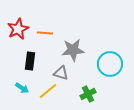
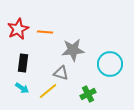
orange line: moved 1 px up
black rectangle: moved 7 px left, 2 px down
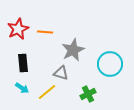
gray star: rotated 20 degrees counterclockwise
black rectangle: rotated 12 degrees counterclockwise
yellow line: moved 1 px left, 1 px down
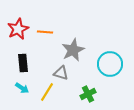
yellow line: rotated 18 degrees counterclockwise
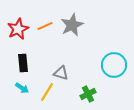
orange line: moved 6 px up; rotated 28 degrees counterclockwise
gray star: moved 1 px left, 25 px up
cyan circle: moved 4 px right, 1 px down
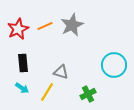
gray triangle: moved 1 px up
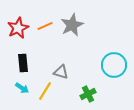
red star: moved 1 px up
yellow line: moved 2 px left, 1 px up
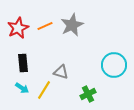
yellow line: moved 1 px left, 1 px up
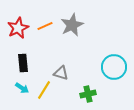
cyan circle: moved 2 px down
gray triangle: moved 1 px down
green cross: rotated 14 degrees clockwise
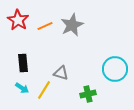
red star: moved 8 px up; rotated 15 degrees counterclockwise
cyan circle: moved 1 px right, 2 px down
